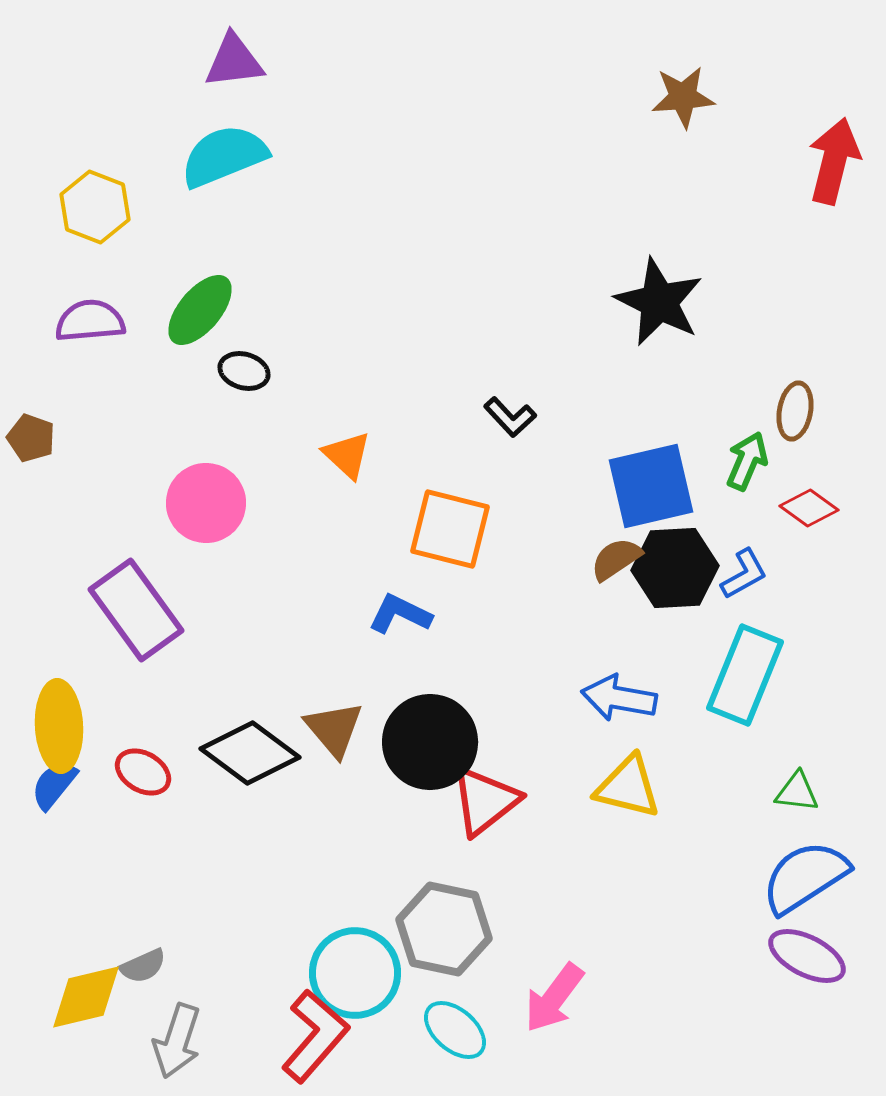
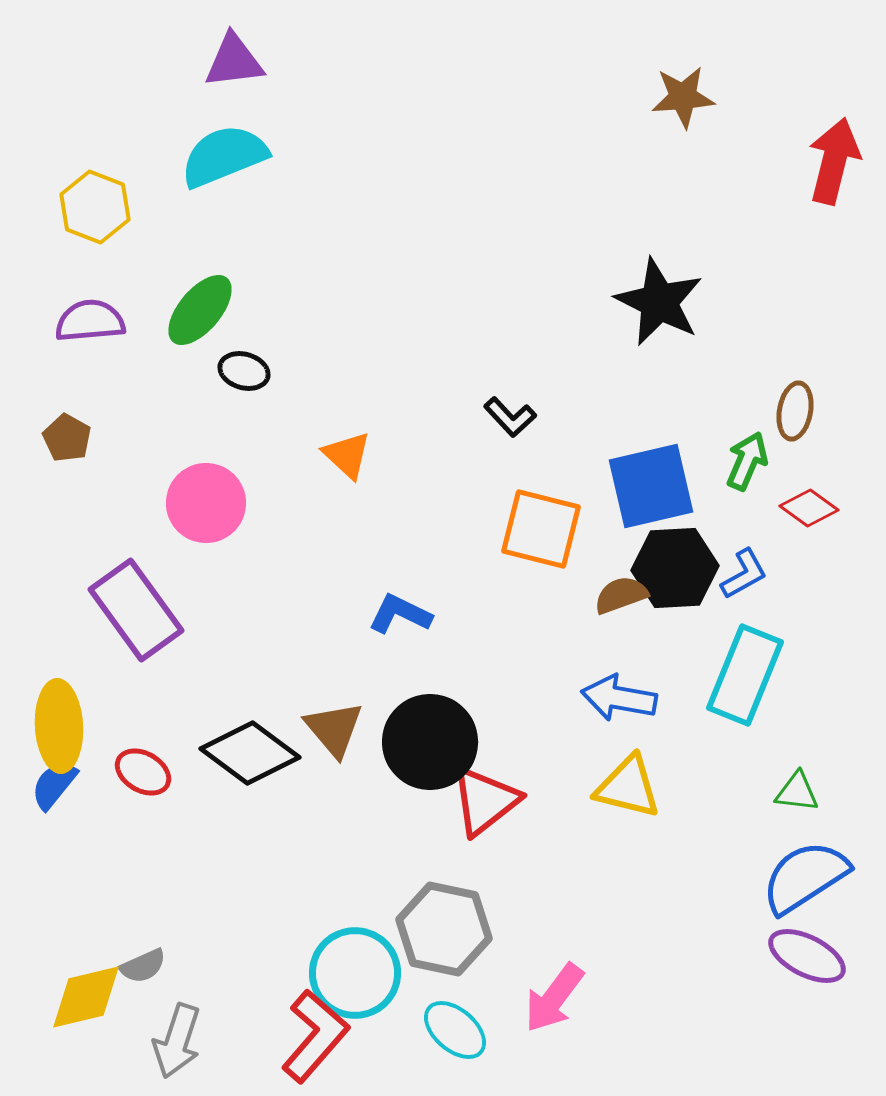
brown pentagon at (31, 438): moved 36 px right; rotated 9 degrees clockwise
orange square at (450, 529): moved 91 px right
brown semicircle at (616, 559): moved 5 px right, 36 px down; rotated 14 degrees clockwise
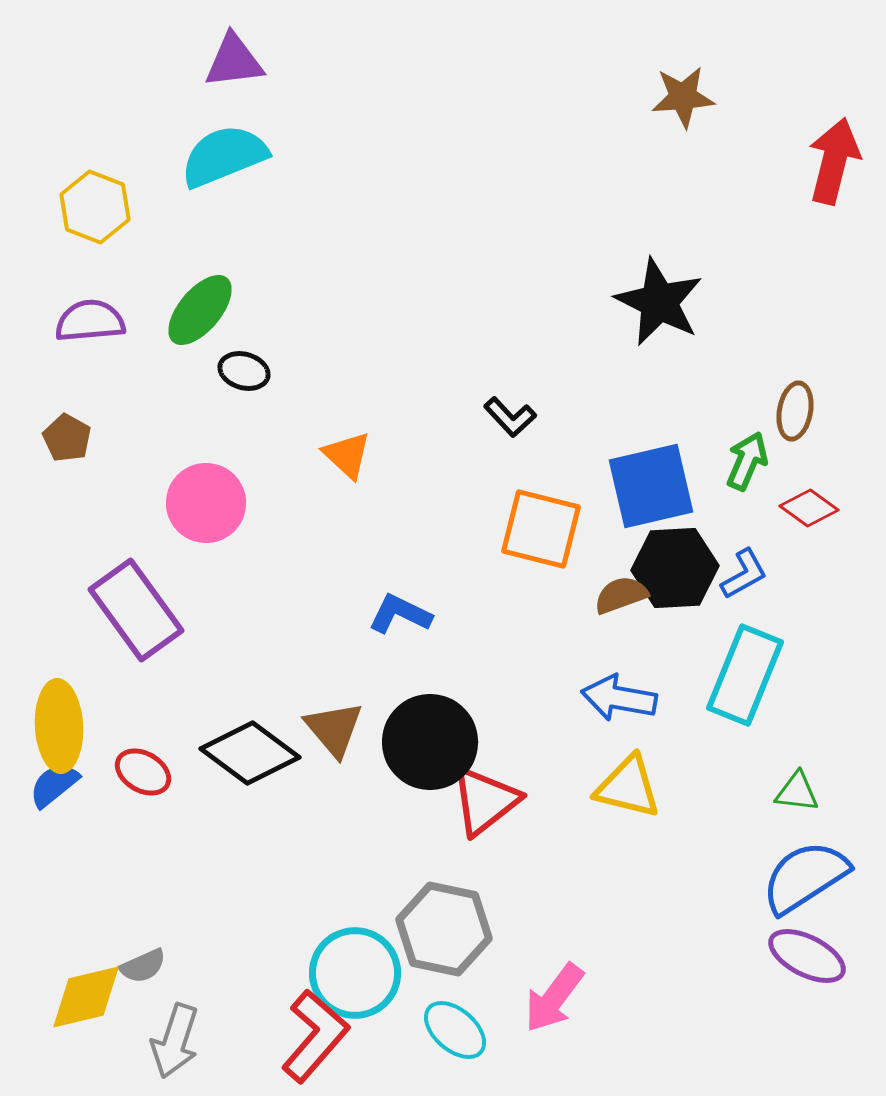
blue semicircle at (54, 785): rotated 12 degrees clockwise
gray arrow at (177, 1041): moved 2 px left
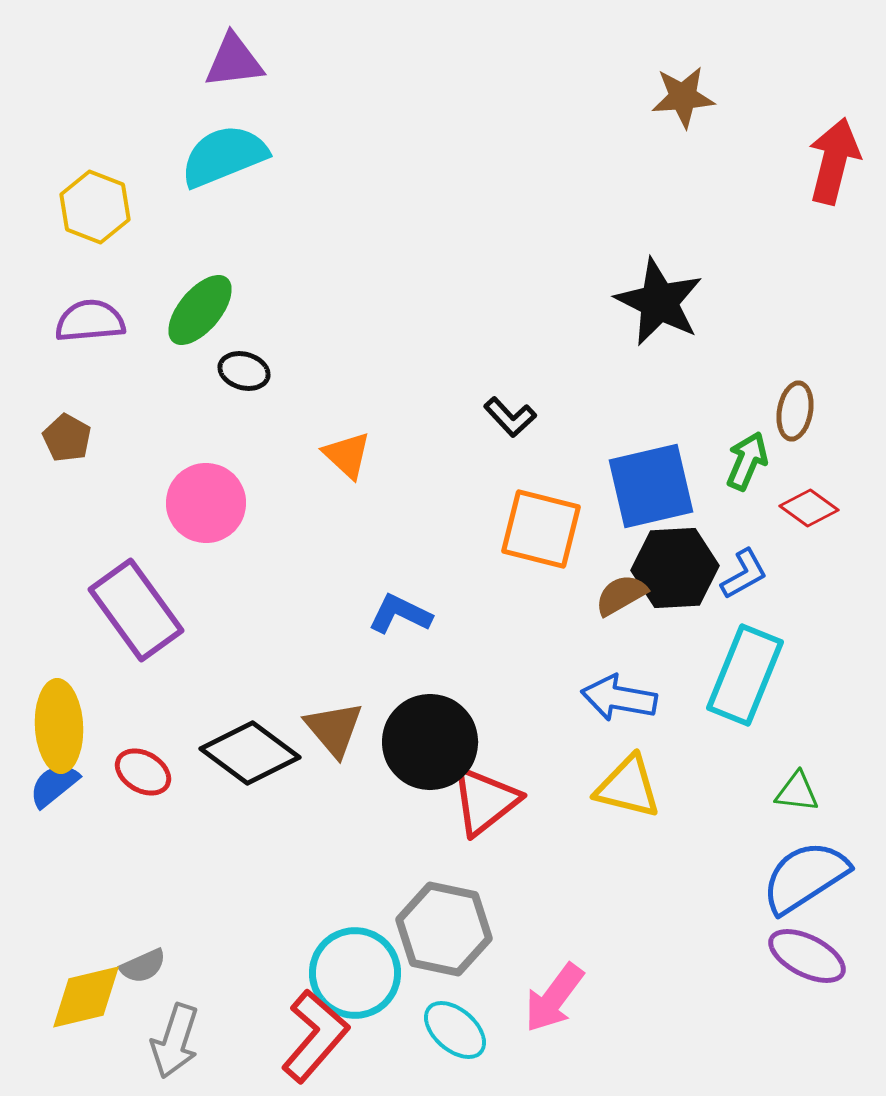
brown semicircle at (621, 595): rotated 10 degrees counterclockwise
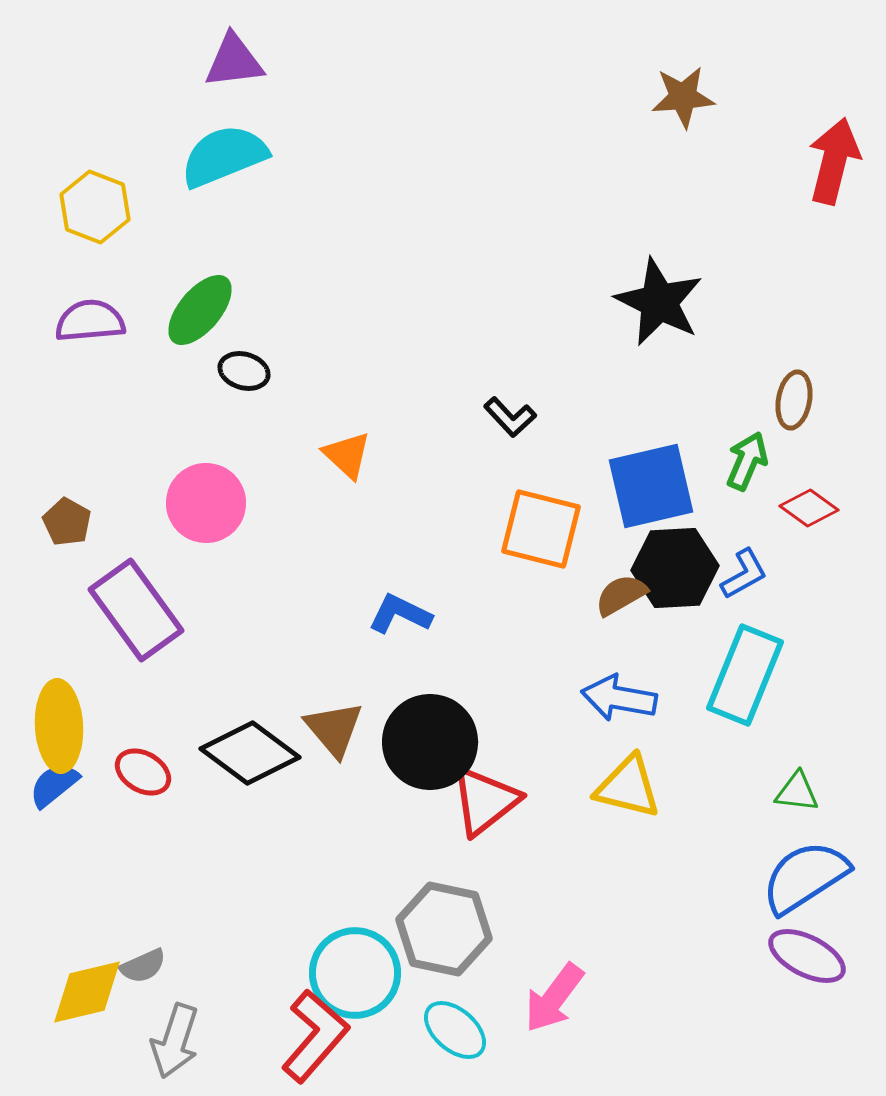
brown ellipse at (795, 411): moved 1 px left, 11 px up
brown pentagon at (67, 438): moved 84 px down
yellow diamond at (86, 997): moved 1 px right, 5 px up
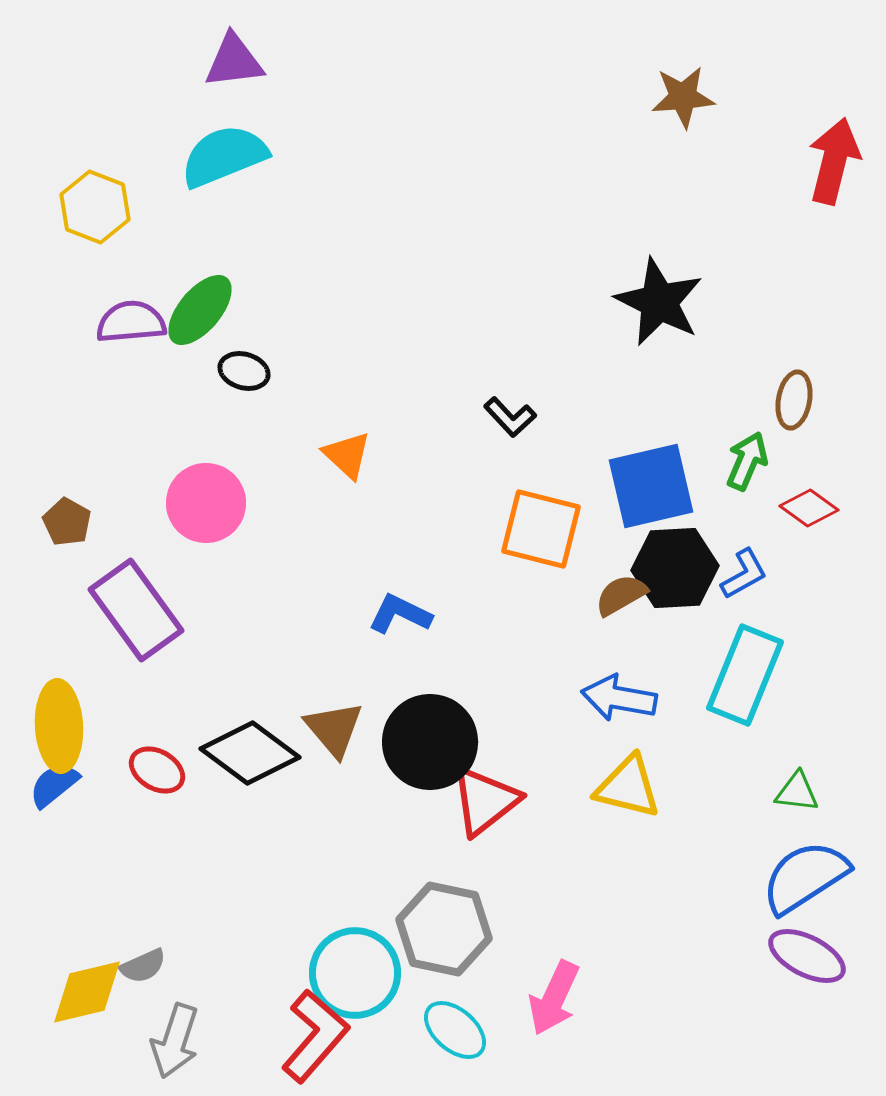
purple semicircle at (90, 321): moved 41 px right, 1 px down
red ellipse at (143, 772): moved 14 px right, 2 px up
pink arrow at (554, 998): rotated 12 degrees counterclockwise
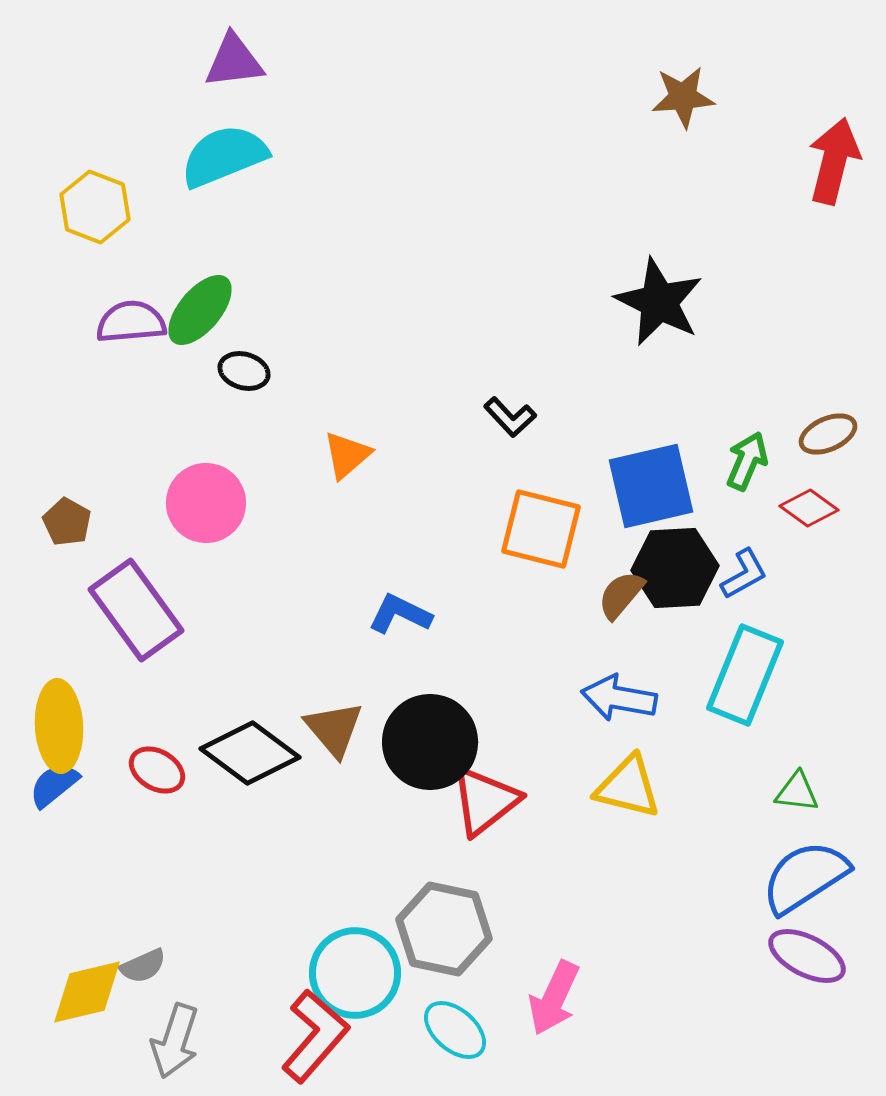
brown ellipse at (794, 400): moved 34 px right, 34 px down; rotated 56 degrees clockwise
orange triangle at (347, 455): rotated 36 degrees clockwise
brown semicircle at (621, 595): rotated 20 degrees counterclockwise
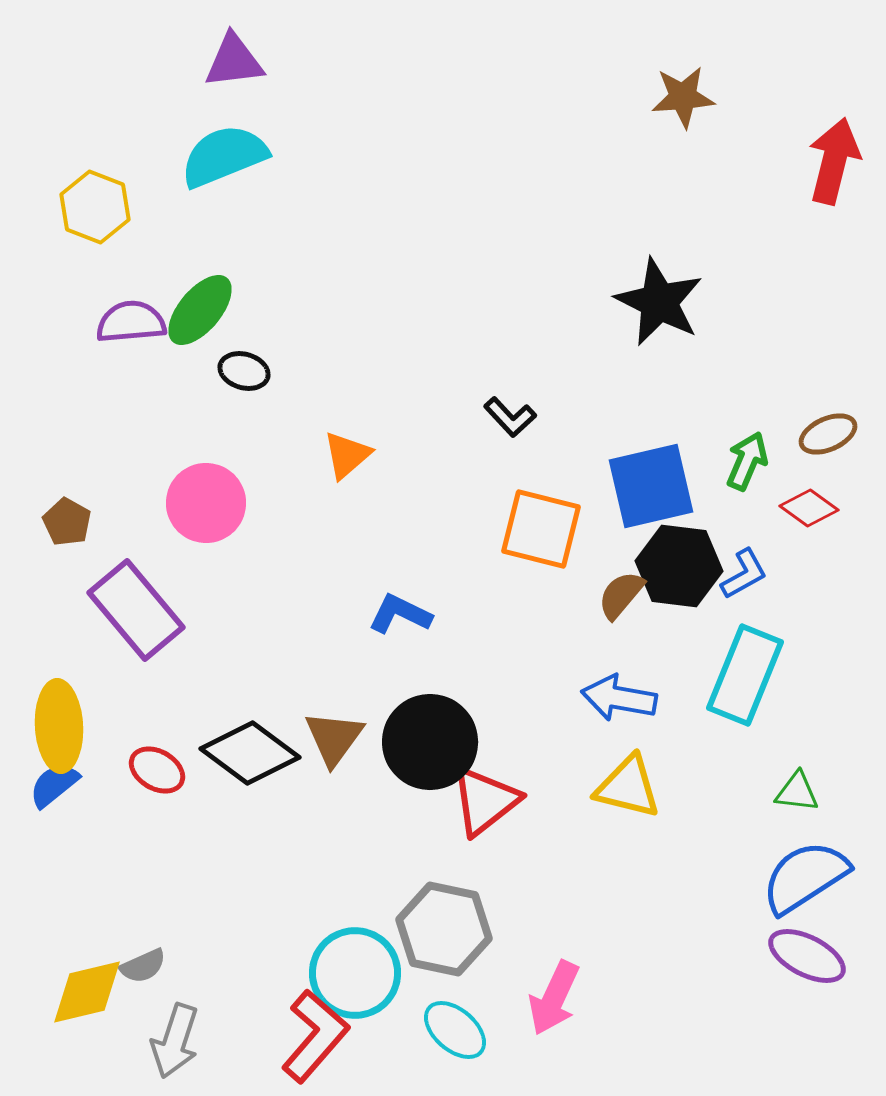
black hexagon at (675, 568): moved 4 px right, 2 px up; rotated 10 degrees clockwise
purple rectangle at (136, 610): rotated 4 degrees counterclockwise
brown triangle at (334, 729): moved 9 px down; rotated 16 degrees clockwise
